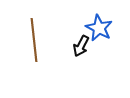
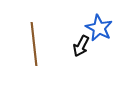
brown line: moved 4 px down
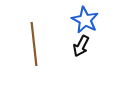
blue star: moved 14 px left, 8 px up
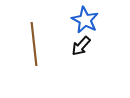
black arrow: rotated 15 degrees clockwise
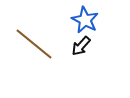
brown line: rotated 45 degrees counterclockwise
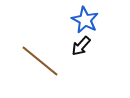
brown line: moved 6 px right, 17 px down
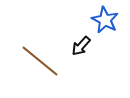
blue star: moved 20 px right
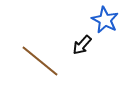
black arrow: moved 1 px right, 1 px up
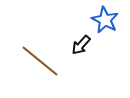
black arrow: moved 1 px left
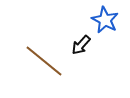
brown line: moved 4 px right
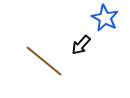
blue star: moved 2 px up
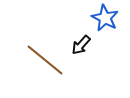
brown line: moved 1 px right, 1 px up
